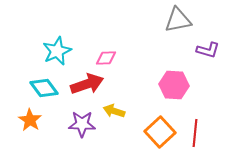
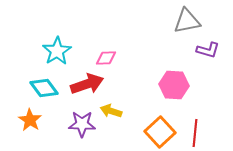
gray triangle: moved 9 px right, 1 px down
cyan star: rotated 8 degrees counterclockwise
yellow arrow: moved 3 px left
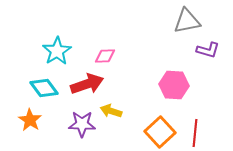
pink diamond: moved 1 px left, 2 px up
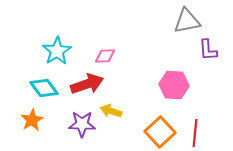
purple L-shape: rotated 70 degrees clockwise
orange star: moved 2 px right; rotated 10 degrees clockwise
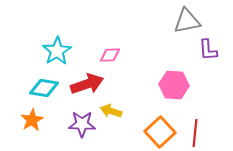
pink diamond: moved 5 px right, 1 px up
cyan diamond: rotated 44 degrees counterclockwise
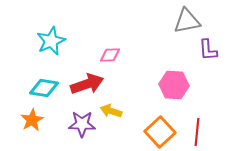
cyan star: moved 6 px left, 10 px up; rotated 8 degrees clockwise
red line: moved 2 px right, 1 px up
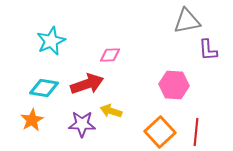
red line: moved 1 px left
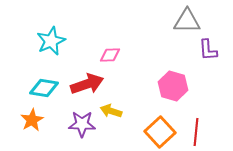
gray triangle: rotated 12 degrees clockwise
pink hexagon: moved 1 px left, 1 px down; rotated 12 degrees clockwise
